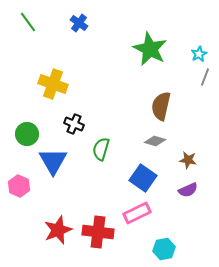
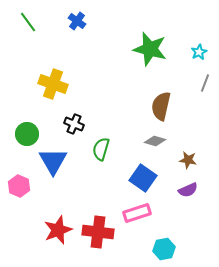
blue cross: moved 2 px left, 2 px up
green star: rotated 12 degrees counterclockwise
cyan star: moved 2 px up
gray line: moved 6 px down
pink rectangle: rotated 8 degrees clockwise
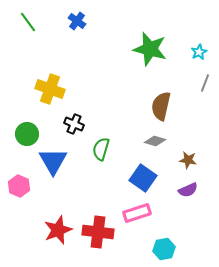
yellow cross: moved 3 px left, 5 px down
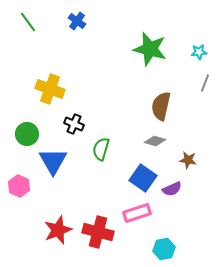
cyan star: rotated 21 degrees clockwise
purple semicircle: moved 16 px left, 1 px up
red cross: rotated 8 degrees clockwise
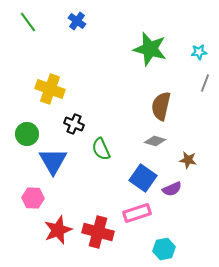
green semicircle: rotated 40 degrees counterclockwise
pink hexagon: moved 14 px right, 12 px down; rotated 20 degrees counterclockwise
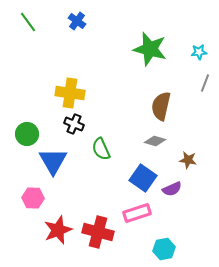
yellow cross: moved 20 px right, 4 px down; rotated 12 degrees counterclockwise
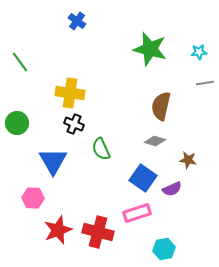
green line: moved 8 px left, 40 px down
gray line: rotated 60 degrees clockwise
green circle: moved 10 px left, 11 px up
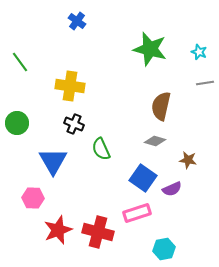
cyan star: rotated 28 degrees clockwise
yellow cross: moved 7 px up
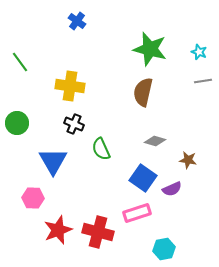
gray line: moved 2 px left, 2 px up
brown semicircle: moved 18 px left, 14 px up
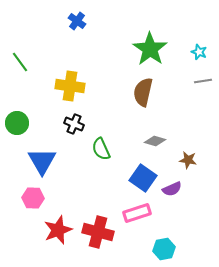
green star: rotated 20 degrees clockwise
blue triangle: moved 11 px left
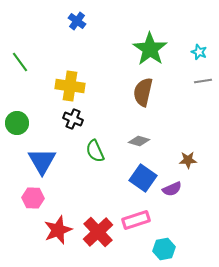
black cross: moved 1 px left, 5 px up
gray diamond: moved 16 px left
green semicircle: moved 6 px left, 2 px down
brown star: rotated 12 degrees counterclockwise
pink rectangle: moved 1 px left, 7 px down
red cross: rotated 32 degrees clockwise
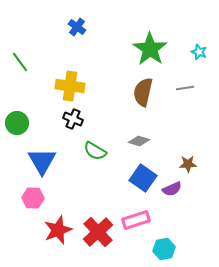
blue cross: moved 6 px down
gray line: moved 18 px left, 7 px down
green semicircle: rotated 35 degrees counterclockwise
brown star: moved 4 px down
